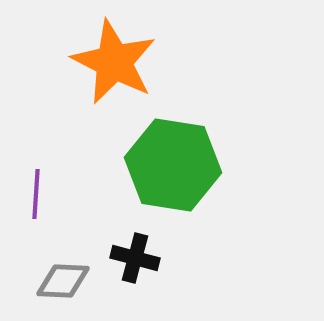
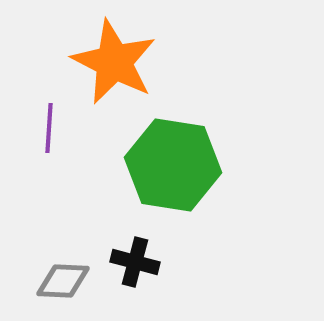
purple line: moved 13 px right, 66 px up
black cross: moved 4 px down
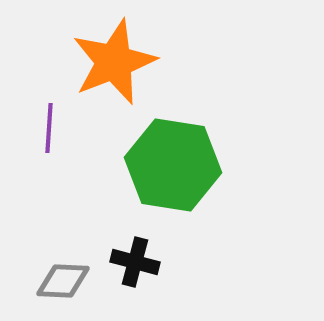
orange star: rotated 24 degrees clockwise
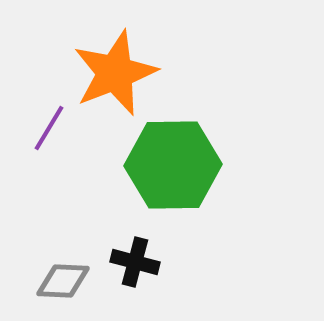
orange star: moved 1 px right, 11 px down
purple line: rotated 27 degrees clockwise
green hexagon: rotated 10 degrees counterclockwise
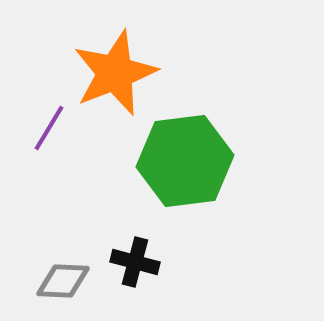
green hexagon: moved 12 px right, 4 px up; rotated 6 degrees counterclockwise
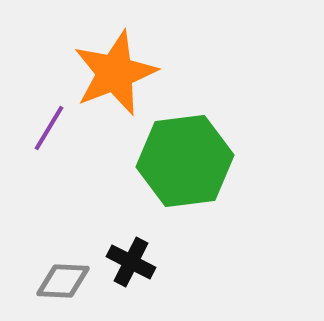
black cross: moved 4 px left; rotated 12 degrees clockwise
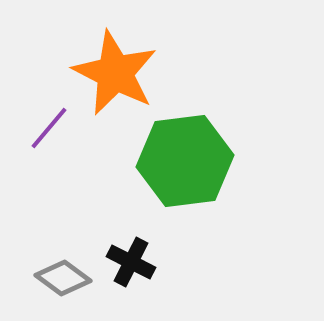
orange star: rotated 24 degrees counterclockwise
purple line: rotated 9 degrees clockwise
gray diamond: moved 3 px up; rotated 34 degrees clockwise
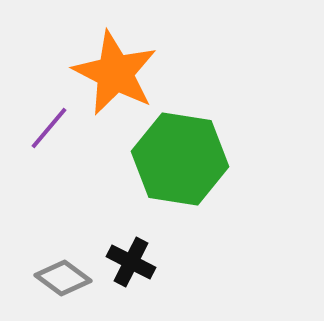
green hexagon: moved 5 px left, 2 px up; rotated 16 degrees clockwise
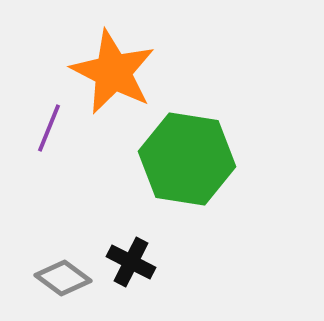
orange star: moved 2 px left, 1 px up
purple line: rotated 18 degrees counterclockwise
green hexagon: moved 7 px right
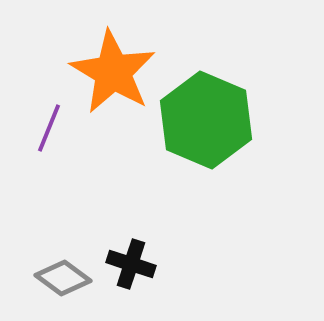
orange star: rotated 4 degrees clockwise
green hexagon: moved 19 px right, 39 px up; rotated 14 degrees clockwise
black cross: moved 2 px down; rotated 9 degrees counterclockwise
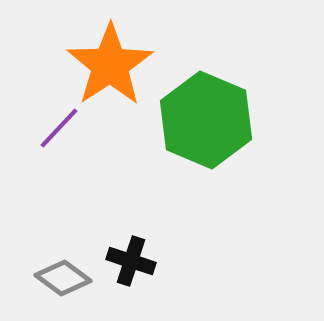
orange star: moved 3 px left, 7 px up; rotated 8 degrees clockwise
purple line: moved 10 px right; rotated 21 degrees clockwise
black cross: moved 3 px up
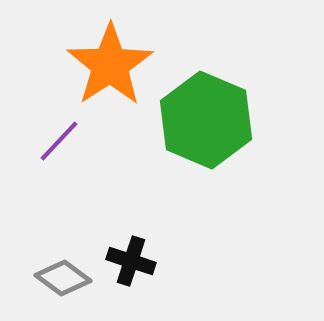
purple line: moved 13 px down
